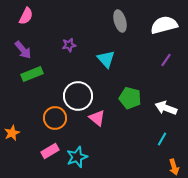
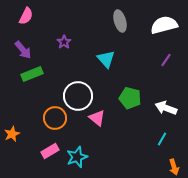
purple star: moved 5 px left, 3 px up; rotated 24 degrees counterclockwise
orange star: moved 1 px down
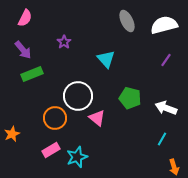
pink semicircle: moved 1 px left, 2 px down
gray ellipse: moved 7 px right; rotated 10 degrees counterclockwise
pink rectangle: moved 1 px right, 1 px up
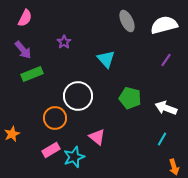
pink triangle: moved 19 px down
cyan star: moved 3 px left
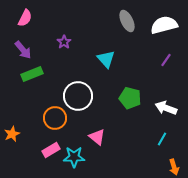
cyan star: rotated 20 degrees clockwise
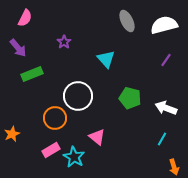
purple arrow: moved 5 px left, 2 px up
cyan star: rotated 30 degrees clockwise
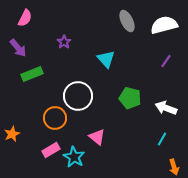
purple line: moved 1 px down
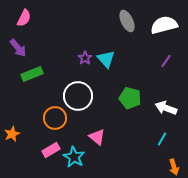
pink semicircle: moved 1 px left
purple star: moved 21 px right, 16 px down
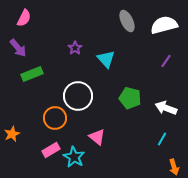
purple star: moved 10 px left, 10 px up
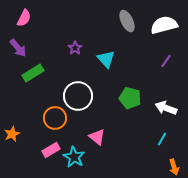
green rectangle: moved 1 px right, 1 px up; rotated 10 degrees counterclockwise
